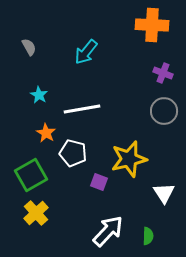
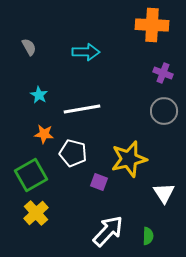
cyan arrow: rotated 128 degrees counterclockwise
orange star: moved 2 px left, 1 px down; rotated 24 degrees counterclockwise
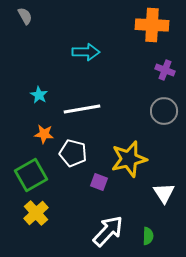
gray semicircle: moved 4 px left, 31 px up
purple cross: moved 2 px right, 3 px up
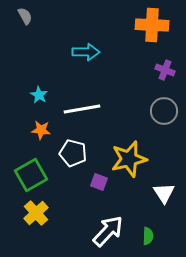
orange star: moved 3 px left, 4 px up
